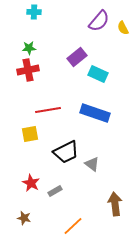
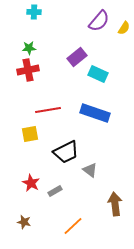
yellow semicircle: moved 1 px right; rotated 120 degrees counterclockwise
gray triangle: moved 2 px left, 6 px down
brown star: moved 4 px down
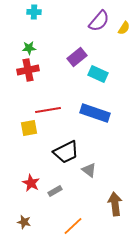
yellow square: moved 1 px left, 6 px up
gray triangle: moved 1 px left
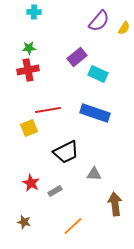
yellow square: rotated 12 degrees counterclockwise
gray triangle: moved 5 px right, 4 px down; rotated 35 degrees counterclockwise
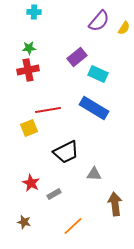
blue rectangle: moved 1 px left, 5 px up; rotated 12 degrees clockwise
gray rectangle: moved 1 px left, 3 px down
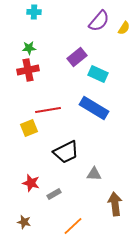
red star: rotated 12 degrees counterclockwise
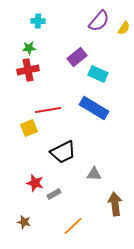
cyan cross: moved 4 px right, 9 px down
black trapezoid: moved 3 px left
red star: moved 4 px right
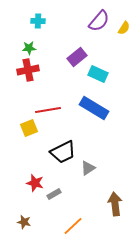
gray triangle: moved 6 px left, 6 px up; rotated 35 degrees counterclockwise
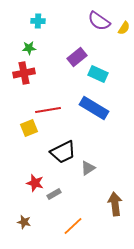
purple semicircle: rotated 85 degrees clockwise
red cross: moved 4 px left, 3 px down
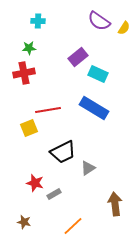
purple rectangle: moved 1 px right
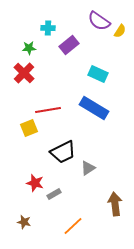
cyan cross: moved 10 px right, 7 px down
yellow semicircle: moved 4 px left, 3 px down
purple rectangle: moved 9 px left, 12 px up
red cross: rotated 35 degrees counterclockwise
